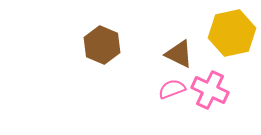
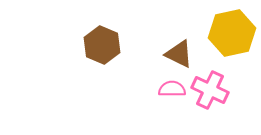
pink semicircle: rotated 20 degrees clockwise
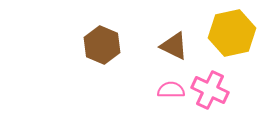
brown triangle: moved 5 px left, 8 px up
pink semicircle: moved 1 px left, 1 px down
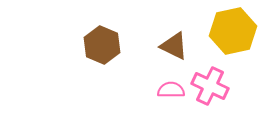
yellow hexagon: moved 1 px right, 2 px up
pink cross: moved 4 px up
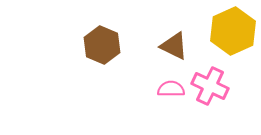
yellow hexagon: rotated 12 degrees counterclockwise
pink semicircle: moved 1 px up
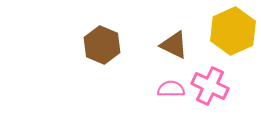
brown triangle: moved 1 px up
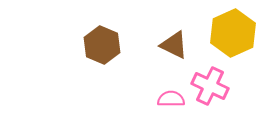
yellow hexagon: moved 2 px down
pink semicircle: moved 10 px down
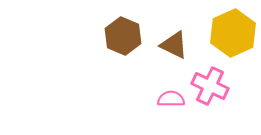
brown hexagon: moved 21 px right, 9 px up
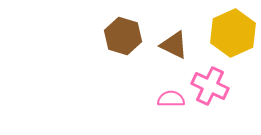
brown hexagon: rotated 6 degrees counterclockwise
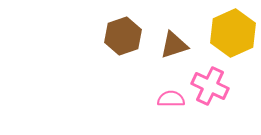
brown hexagon: rotated 24 degrees clockwise
brown triangle: rotated 44 degrees counterclockwise
